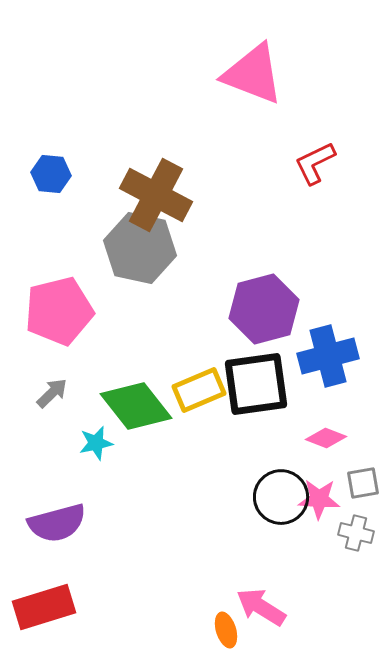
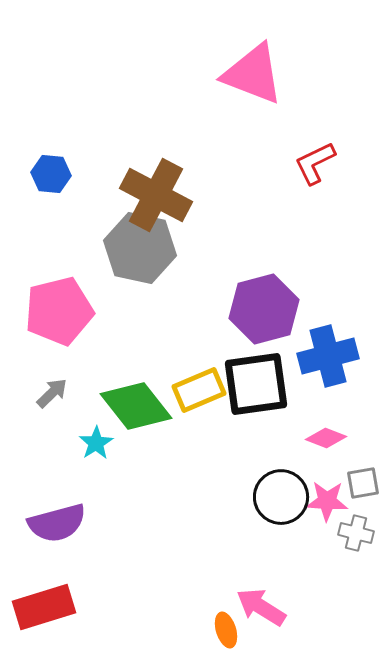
cyan star: rotated 20 degrees counterclockwise
pink star: moved 8 px right, 2 px down
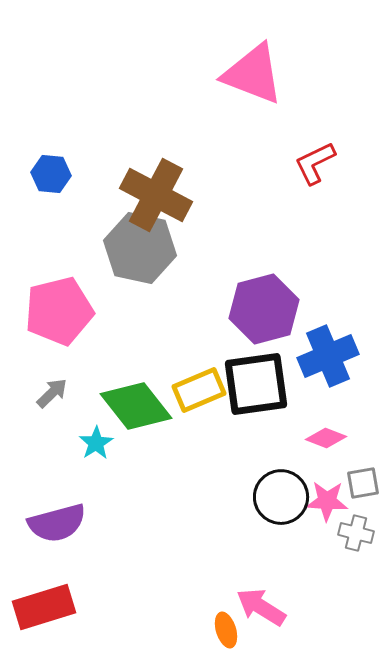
blue cross: rotated 8 degrees counterclockwise
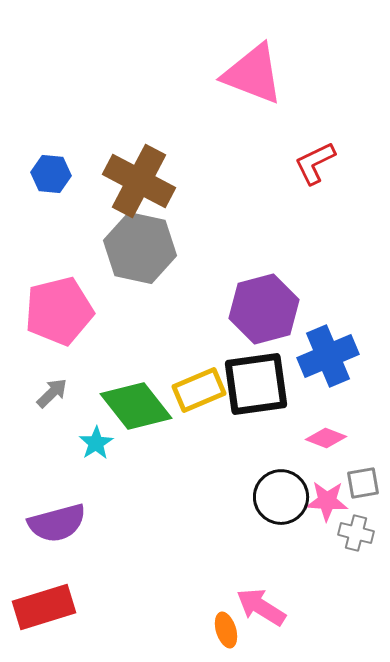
brown cross: moved 17 px left, 14 px up
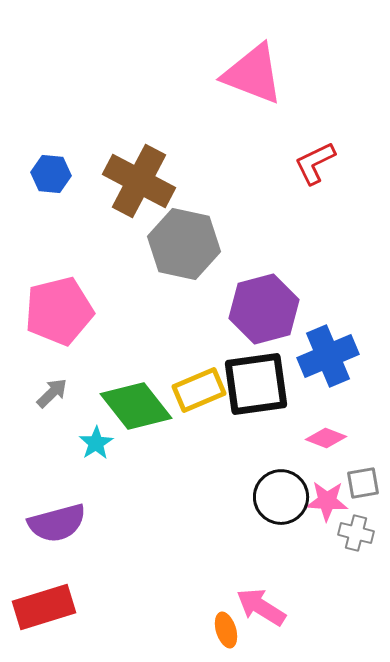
gray hexagon: moved 44 px right, 4 px up
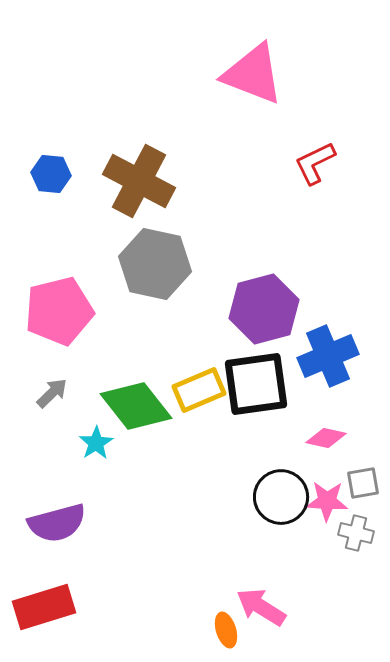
gray hexagon: moved 29 px left, 20 px down
pink diamond: rotated 9 degrees counterclockwise
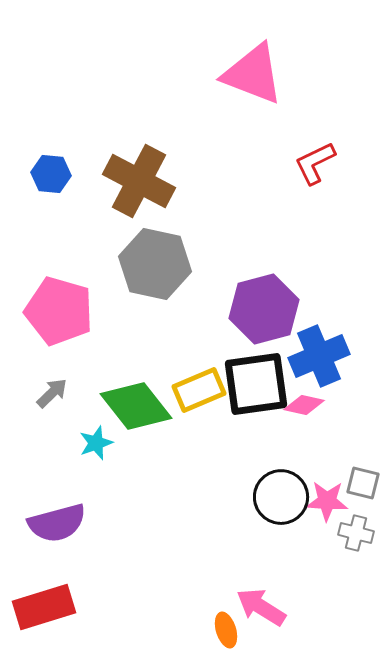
pink pentagon: rotated 30 degrees clockwise
blue cross: moved 9 px left
pink diamond: moved 22 px left, 33 px up
cyan star: rotated 12 degrees clockwise
gray square: rotated 24 degrees clockwise
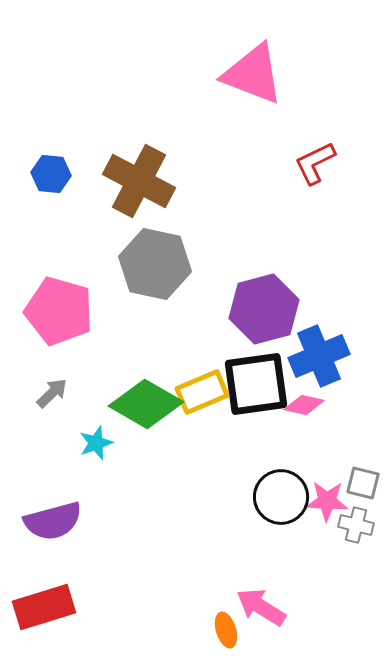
yellow rectangle: moved 3 px right, 2 px down
green diamond: moved 10 px right, 2 px up; rotated 22 degrees counterclockwise
purple semicircle: moved 4 px left, 2 px up
gray cross: moved 8 px up
